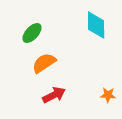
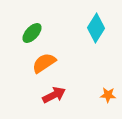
cyan diamond: moved 3 px down; rotated 32 degrees clockwise
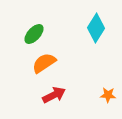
green ellipse: moved 2 px right, 1 px down
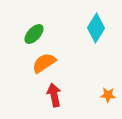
red arrow: rotated 75 degrees counterclockwise
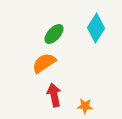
green ellipse: moved 20 px right
orange star: moved 23 px left, 11 px down
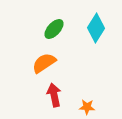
green ellipse: moved 5 px up
orange star: moved 2 px right, 1 px down
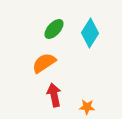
cyan diamond: moved 6 px left, 5 px down
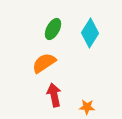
green ellipse: moved 1 px left; rotated 15 degrees counterclockwise
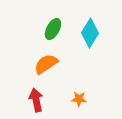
orange semicircle: moved 2 px right, 1 px down
red arrow: moved 18 px left, 5 px down
orange star: moved 8 px left, 8 px up
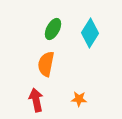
orange semicircle: rotated 45 degrees counterclockwise
